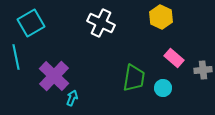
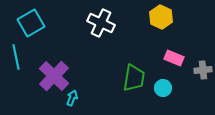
pink rectangle: rotated 18 degrees counterclockwise
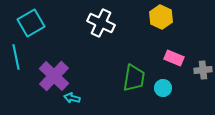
cyan arrow: rotated 98 degrees counterclockwise
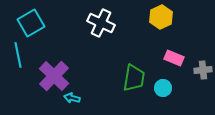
yellow hexagon: rotated 10 degrees clockwise
cyan line: moved 2 px right, 2 px up
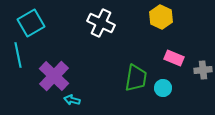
yellow hexagon: rotated 10 degrees counterclockwise
green trapezoid: moved 2 px right
cyan arrow: moved 2 px down
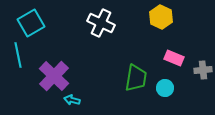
cyan circle: moved 2 px right
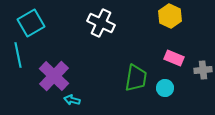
yellow hexagon: moved 9 px right, 1 px up
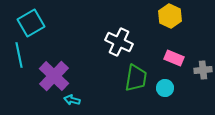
white cross: moved 18 px right, 19 px down
cyan line: moved 1 px right
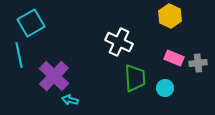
gray cross: moved 5 px left, 7 px up
green trapezoid: moved 1 px left; rotated 12 degrees counterclockwise
cyan arrow: moved 2 px left
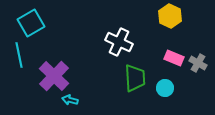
gray cross: rotated 36 degrees clockwise
